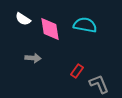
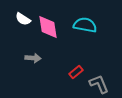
pink diamond: moved 2 px left, 2 px up
red rectangle: moved 1 px left, 1 px down; rotated 16 degrees clockwise
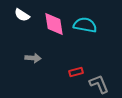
white semicircle: moved 1 px left, 4 px up
pink diamond: moved 6 px right, 3 px up
red rectangle: rotated 24 degrees clockwise
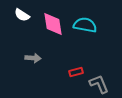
pink diamond: moved 1 px left
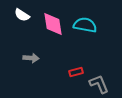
gray arrow: moved 2 px left
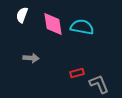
white semicircle: rotated 77 degrees clockwise
cyan semicircle: moved 3 px left, 2 px down
red rectangle: moved 1 px right, 1 px down
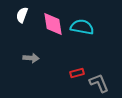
gray L-shape: moved 1 px up
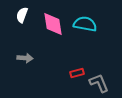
cyan semicircle: moved 3 px right, 3 px up
gray arrow: moved 6 px left
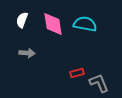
white semicircle: moved 5 px down
gray arrow: moved 2 px right, 5 px up
